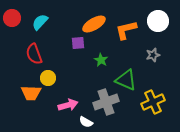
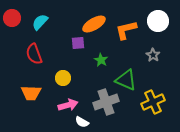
gray star: rotated 24 degrees counterclockwise
yellow circle: moved 15 px right
white semicircle: moved 4 px left
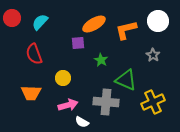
gray cross: rotated 25 degrees clockwise
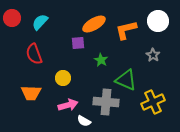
white semicircle: moved 2 px right, 1 px up
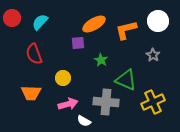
pink arrow: moved 1 px up
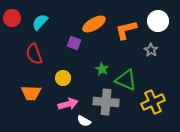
purple square: moved 4 px left; rotated 24 degrees clockwise
gray star: moved 2 px left, 5 px up
green star: moved 1 px right, 9 px down
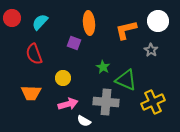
orange ellipse: moved 5 px left, 1 px up; rotated 65 degrees counterclockwise
green star: moved 1 px right, 2 px up
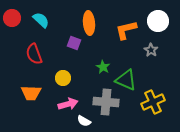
cyan semicircle: moved 1 px right, 2 px up; rotated 90 degrees clockwise
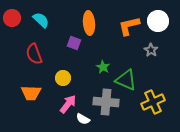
orange L-shape: moved 3 px right, 4 px up
pink arrow: rotated 36 degrees counterclockwise
white semicircle: moved 1 px left, 2 px up
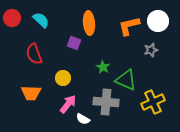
gray star: rotated 24 degrees clockwise
